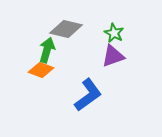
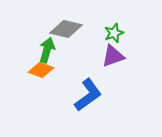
green star: rotated 24 degrees clockwise
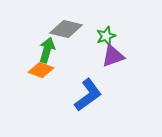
green star: moved 8 px left, 3 px down
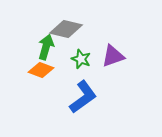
green star: moved 25 px left, 23 px down; rotated 30 degrees counterclockwise
green arrow: moved 1 px left, 3 px up
blue L-shape: moved 5 px left, 2 px down
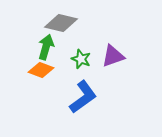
gray diamond: moved 5 px left, 6 px up
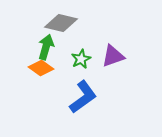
green star: rotated 24 degrees clockwise
orange diamond: moved 2 px up; rotated 15 degrees clockwise
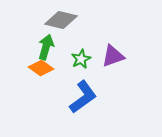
gray diamond: moved 3 px up
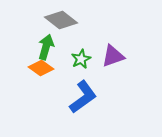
gray diamond: rotated 24 degrees clockwise
